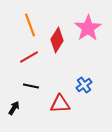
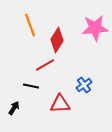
pink star: moved 7 px right; rotated 28 degrees clockwise
red line: moved 16 px right, 8 px down
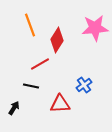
red line: moved 5 px left, 1 px up
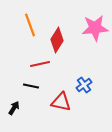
red line: rotated 18 degrees clockwise
red triangle: moved 1 px right, 2 px up; rotated 15 degrees clockwise
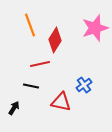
pink star: rotated 12 degrees counterclockwise
red diamond: moved 2 px left
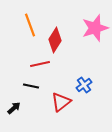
red triangle: rotated 50 degrees counterclockwise
black arrow: rotated 16 degrees clockwise
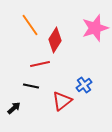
orange line: rotated 15 degrees counterclockwise
red triangle: moved 1 px right, 1 px up
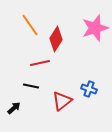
red diamond: moved 1 px right, 1 px up
red line: moved 1 px up
blue cross: moved 5 px right, 4 px down; rotated 35 degrees counterclockwise
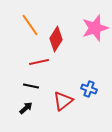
red line: moved 1 px left, 1 px up
red triangle: moved 1 px right
black arrow: moved 12 px right
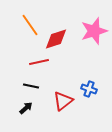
pink star: moved 1 px left, 3 px down
red diamond: rotated 40 degrees clockwise
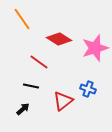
orange line: moved 8 px left, 6 px up
pink star: moved 1 px right, 17 px down
red diamond: moved 3 px right; rotated 50 degrees clockwise
red line: rotated 48 degrees clockwise
blue cross: moved 1 px left
black arrow: moved 3 px left, 1 px down
